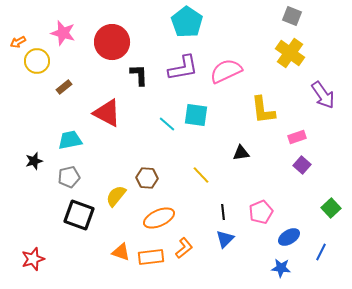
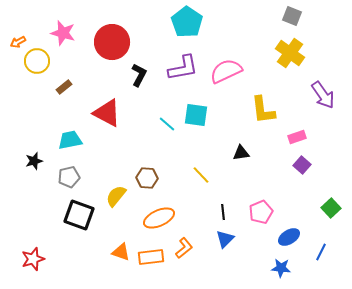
black L-shape: rotated 30 degrees clockwise
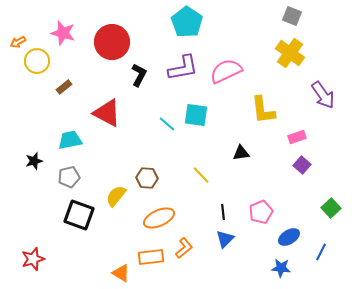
orange triangle: moved 21 px down; rotated 12 degrees clockwise
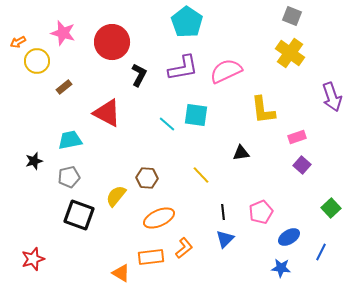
purple arrow: moved 9 px right, 2 px down; rotated 16 degrees clockwise
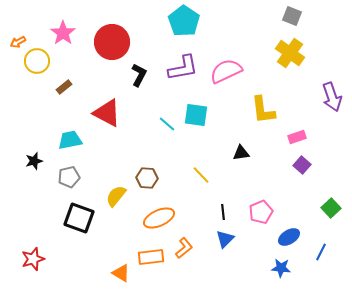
cyan pentagon: moved 3 px left, 1 px up
pink star: rotated 20 degrees clockwise
black square: moved 3 px down
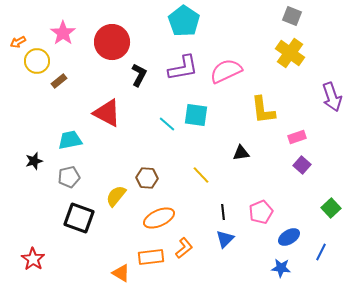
brown rectangle: moved 5 px left, 6 px up
red star: rotated 20 degrees counterclockwise
